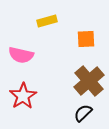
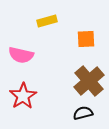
black semicircle: rotated 30 degrees clockwise
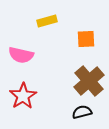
black semicircle: moved 1 px left, 1 px up
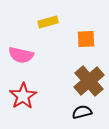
yellow rectangle: moved 1 px right, 1 px down
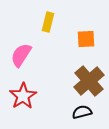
yellow rectangle: rotated 60 degrees counterclockwise
pink semicircle: rotated 110 degrees clockwise
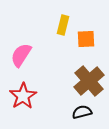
yellow rectangle: moved 15 px right, 3 px down
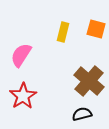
yellow rectangle: moved 7 px down
orange square: moved 10 px right, 10 px up; rotated 18 degrees clockwise
brown cross: rotated 8 degrees counterclockwise
black semicircle: moved 2 px down
